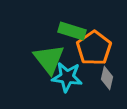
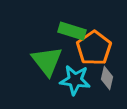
green triangle: moved 2 px left, 2 px down
cyan star: moved 8 px right, 3 px down
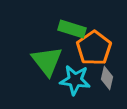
green rectangle: moved 2 px up
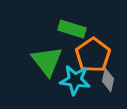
orange pentagon: moved 1 px left, 7 px down
gray diamond: moved 1 px right, 2 px down
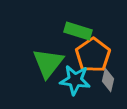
green rectangle: moved 6 px right, 2 px down
green triangle: moved 1 px right, 2 px down; rotated 16 degrees clockwise
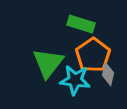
green rectangle: moved 3 px right, 7 px up
gray diamond: moved 6 px up
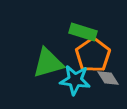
green rectangle: moved 2 px right, 8 px down
green triangle: rotated 36 degrees clockwise
gray diamond: moved 4 px down; rotated 45 degrees counterclockwise
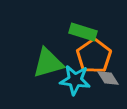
orange pentagon: moved 1 px right, 1 px down
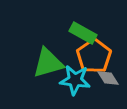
green rectangle: moved 1 px down; rotated 12 degrees clockwise
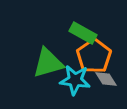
gray diamond: moved 2 px left, 1 px down
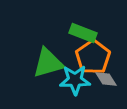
green rectangle: rotated 8 degrees counterclockwise
orange pentagon: moved 1 px left, 1 px down
cyan star: rotated 8 degrees counterclockwise
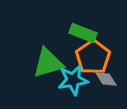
cyan star: moved 2 px left; rotated 8 degrees counterclockwise
